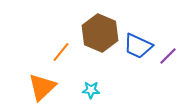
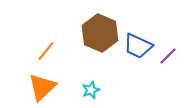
orange line: moved 15 px left, 1 px up
cyan star: rotated 24 degrees counterclockwise
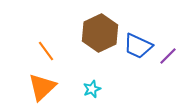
brown hexagon: rotated 12 degrees clockwise
orange line: rotated 75 degrees counterclockwise
cyan star: moved 1 px right, 1 px up
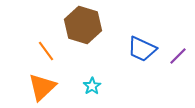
brown hexagon: moved 17 px left, 8 px up; rotated 18 degrees counterclockwise
blue trapezoid: moved 4 px right, 3 px down
purple line: moved 10 px right
cyan star: moved 3 px up; rotated 12 degrees counterclockwise
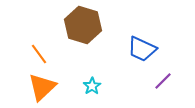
orange line: moved 7 px left, 3 px down
purple line: moved 15 px left, 25 px down
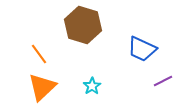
purple line: rotated 18 degrees clockwise
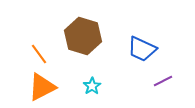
brown hexagon: moved 11 px down
orange triangle: rotated 16 degrees clockwise
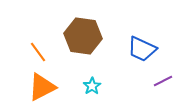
brown hexagon: rotated 9 degrees counterclockwise
orange line: moved 1 px left, 2 px up
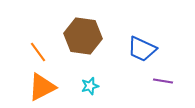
purple line: rotated 36 degrees clockwise
cyan star: moved 2 px left; rotated 18 degrees clockwise
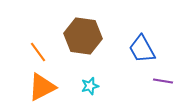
blue trapezoid: rotated 36 degrees clockwise
